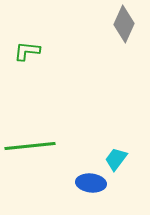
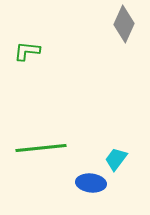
green line: moved 11 px right, 2 px down
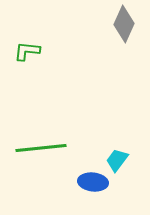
cyan trapezoid: moved 1 px right, 1 px down
blue ellipse: moved 2 px right, 1 px up
